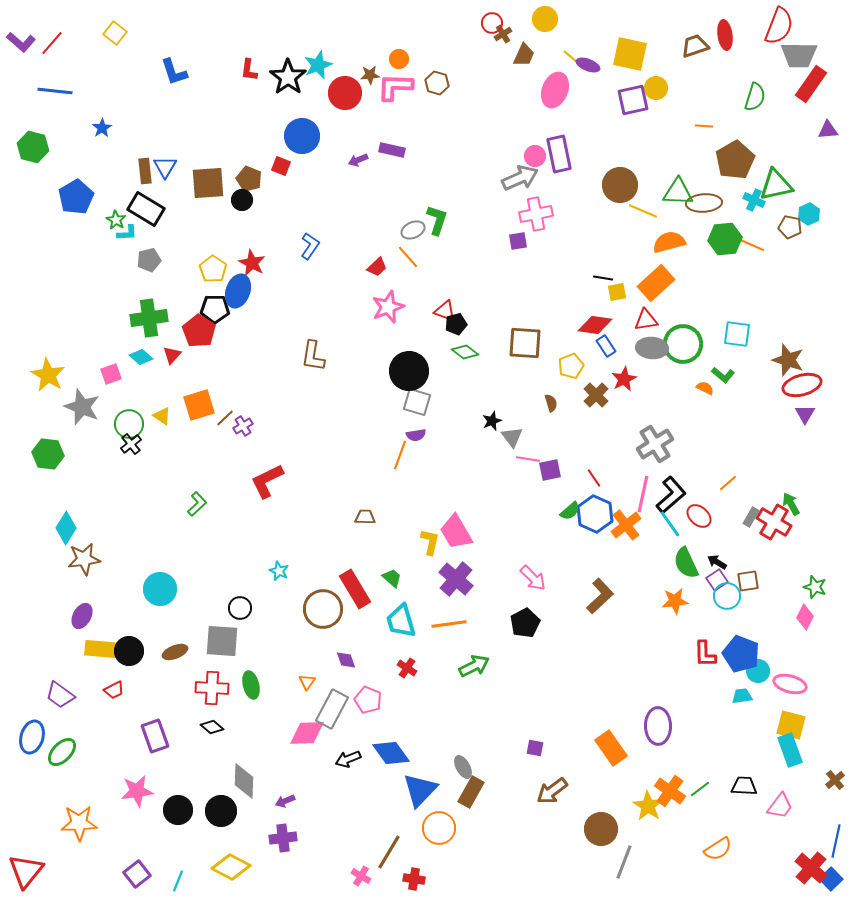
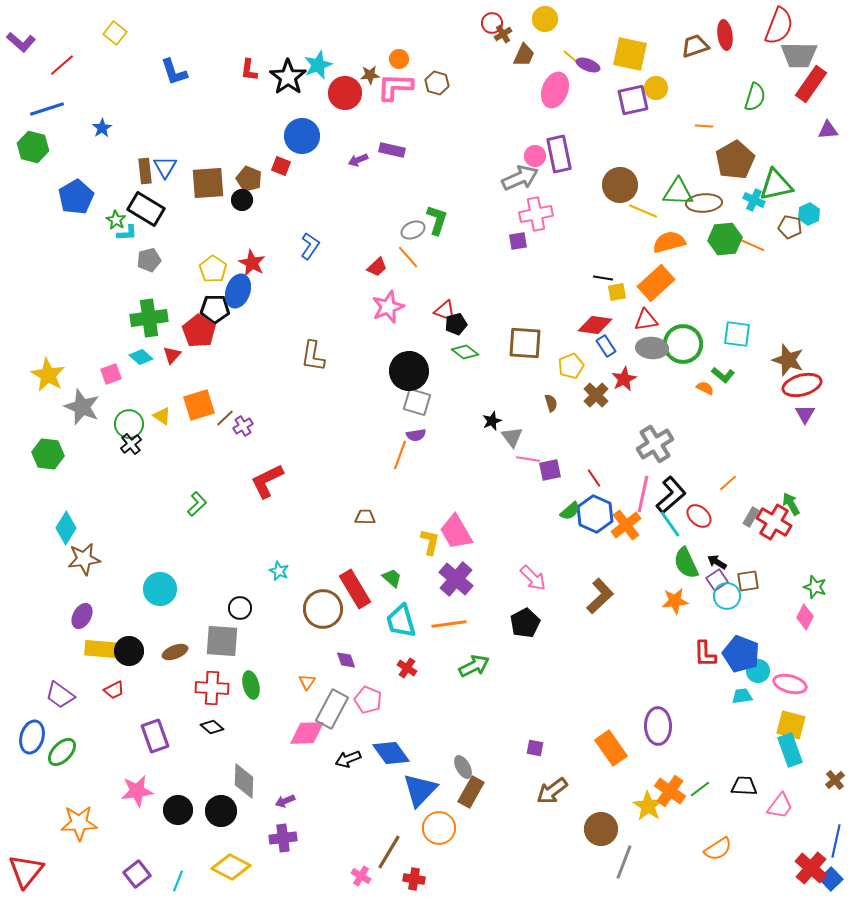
red line at (52, 43): moved 10 px right, 22 px down; rotated 8 degrees clockwise
blue line at (55, 91): moved 8 px left, 18 px down; rotated 24 degrees counterclockwise
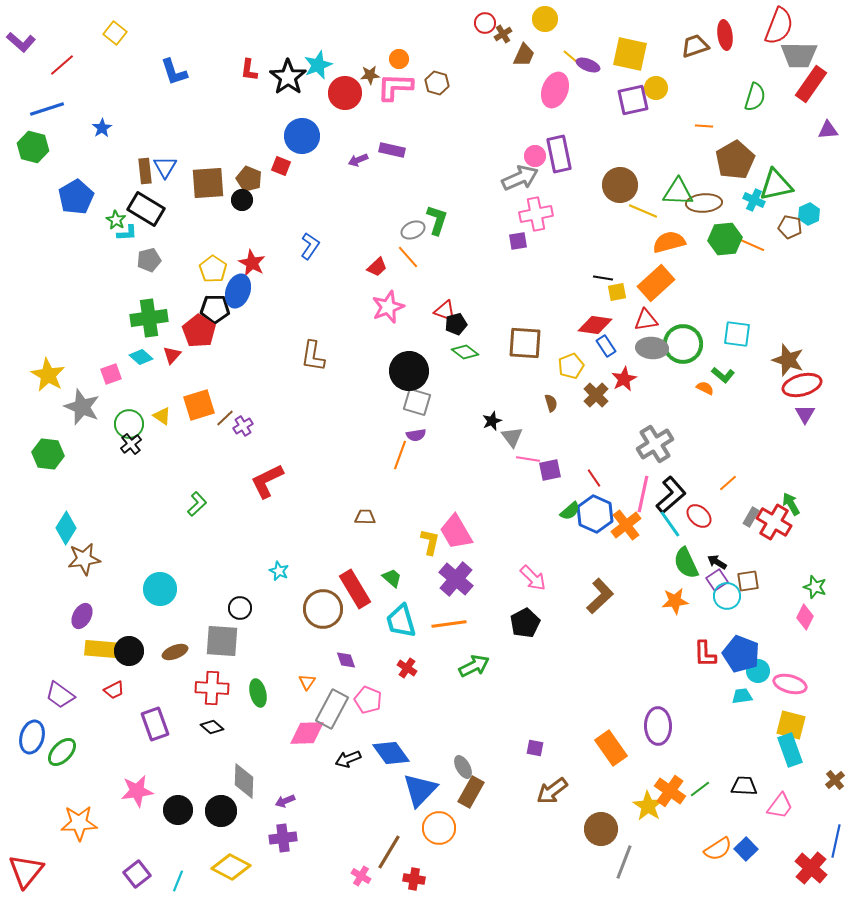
red circle at (492, 23): moved 7 px left
green ellipse at (251, 685): moved 7 px right, 8 px down
purple rectangle at (155, 736): moved 12 px up
blue square at (831, 879): moved 85 px left, 30 px up
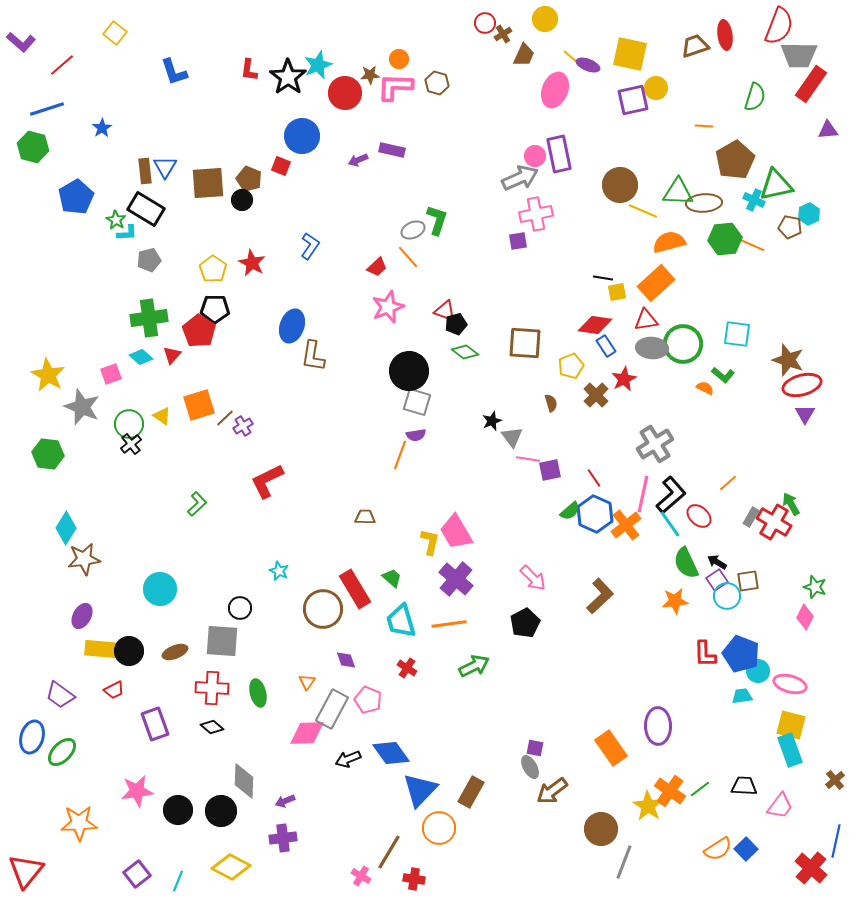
blue ellipse at (238, 291): moved 54 px right, 35 px down
gray ellipse at (463, 767): moved 67 px right
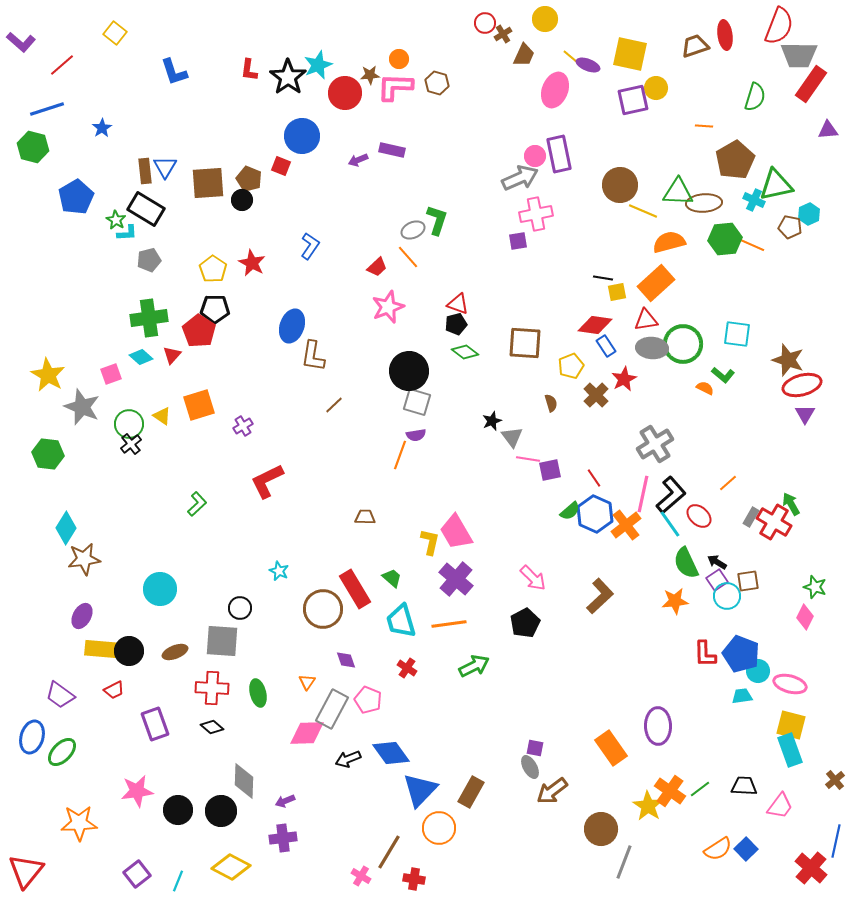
red triangle at (445, 311): moved 13 px right, 7 px up
brown line at (225, 418): moved 109 px right, 13 px up
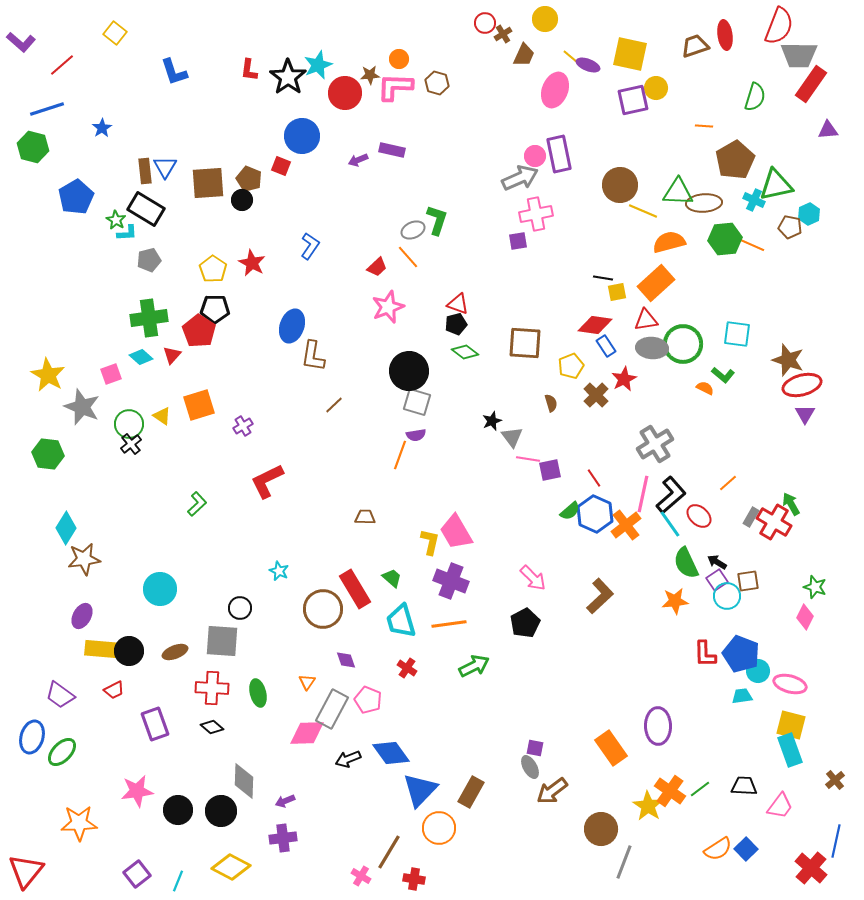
purple cross at (456, 579): moved 5 px left, 2 px down; rotated 20 degrees counterclockwise
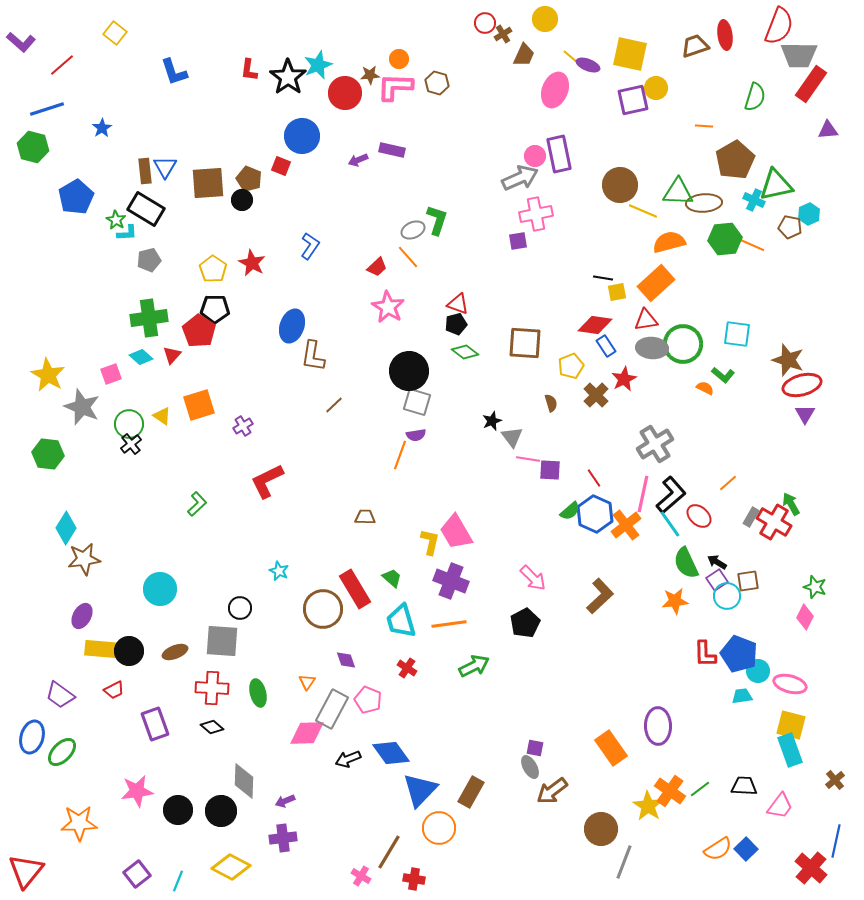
pink star at (388, 307): rotated 20 degrees counterclockwise
purple square at (550, 470): rotated 15 degrees clockwise
blue pentagon at (741, 654): moved 2 px left
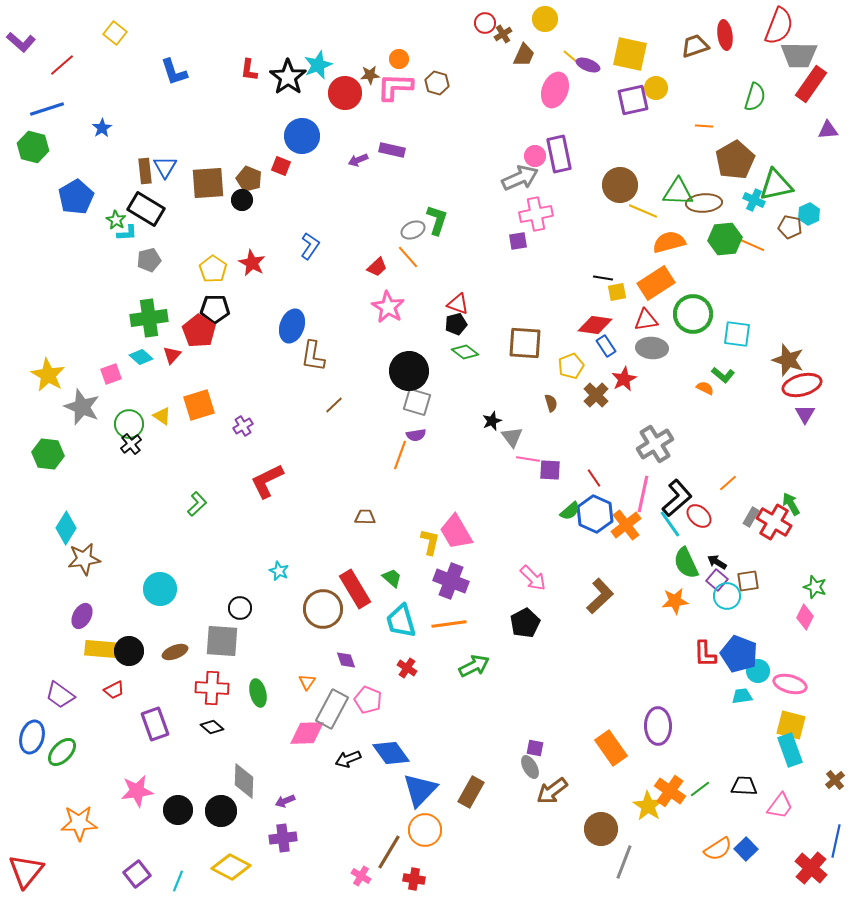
orange rectangle at (656, 283): rotated 9 degrees clockwise
green circle at (683, 344): moved 10 px right, 30 px up
black L-shape at (671, 495): moved 6 px right, 3 px down
purple square at (717, 580): rotated 15 degrees counterclockwise
orange circle at (439, 828): moved 14 px left, 2 px down
